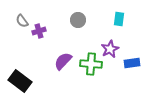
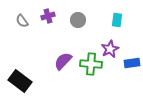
cyan rectangle: moved 2 px left, 1 px down
purple cross: moved 9 px right, 15 px up
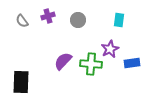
cyan rectangle: moved 2 px right
black rectangle: moved 1 px right, 1 px down; rotated 55 degrees clockwise
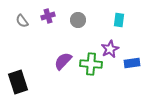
black rectangle: moved 3 px left; rotated 20 degrees counterclockwise
